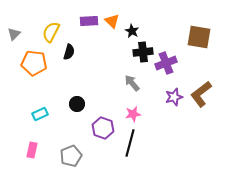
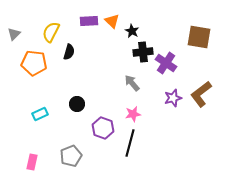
purple cross: rotated 35 degrees counterclockwise
purple star: moved 1 px left, 1 px down
pink rectangle: moved 12 px down
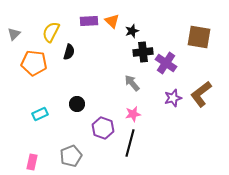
black star: rotated 24 degrees clockwise
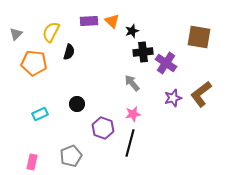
gray triangle: moved 2 px right
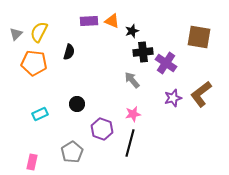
orange triangle: rotated 21 degrees counterclockwise
yellow semicircle: moved 12 px left
gray arrow: moved 3 px up
purple hexagon: moved 1 px left, 1 px down
gray pentagon: moved 1 px right, 4 px up; rotated 10 degrees counterclockwise
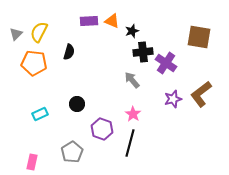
purple star: moved 1 px down
pink star: rotated 28 degrees counterclockwise
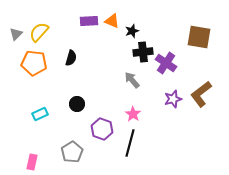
yellow semicircle: rotated 15 degrees clockwise
black semicircle: moved 2 px right, 6 px down
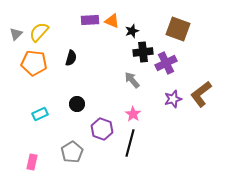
purple rectangle: moved 1 px right, 1 px up
brown square: moved 21 px left, 8 px up; rotated 10 degrees clockwise
purple cross: rotated 30 degrees clockwise
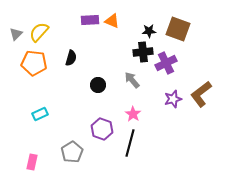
black star: moved 17 px right; rotated 16 degrees clockwise
black circle: moved 21 px right, 19 px up
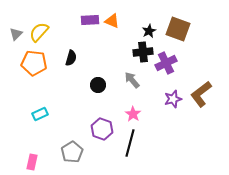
black star: rotated 24 degrees counterclockwise
